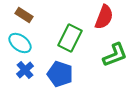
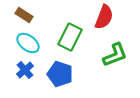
green rectangle: moved 1 px up
cyan ellipse: moved 8 px right
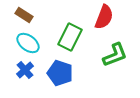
blue pentagon: moved 1 px up
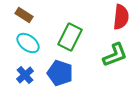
red semicircle: moved 17 px right; rotated 15 degrees counterclockwise
blue cross: moved 5 px down
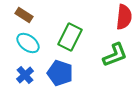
red semicircle: moved 3 px right
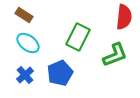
green rectangle: moved 8 px right
blue pentagon: rotated 30 degrees clockwise
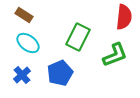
blue cross: moved 3 px left
